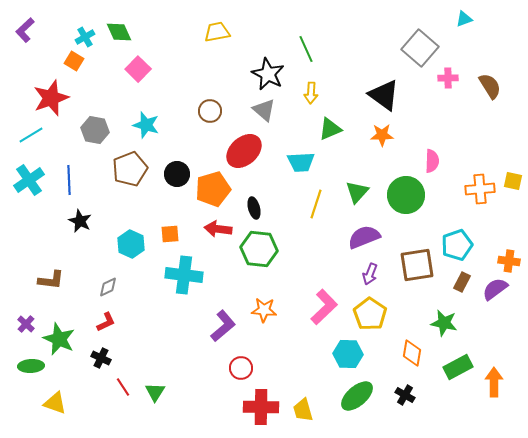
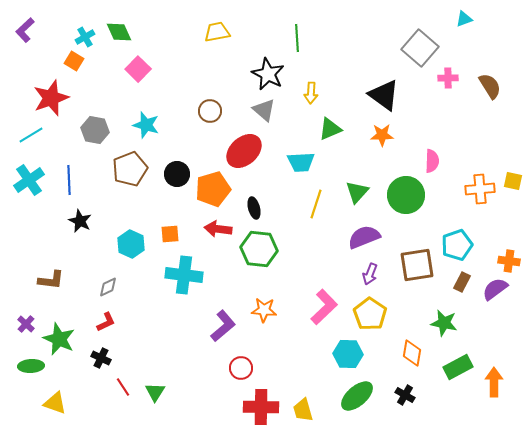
green line at (306, 49): moved 9 px left, 11 px up; rotated 20 degrees clockwise
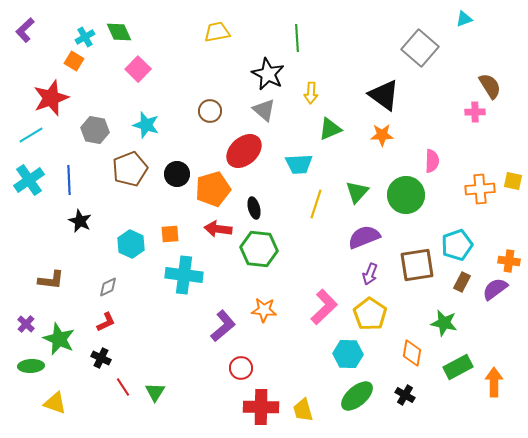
pink cross at (448, 78): moved 27 px right, 34 px down
cyan trapezoid at (301, 162): moved 2 px left, 2 px down
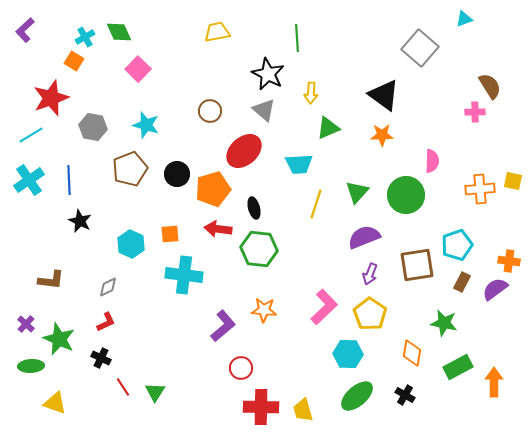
green triangle at (330, 129): moved 2 px left, 1 px up
gray hexagon at (95, 130): moved 2 px left, 3 px up
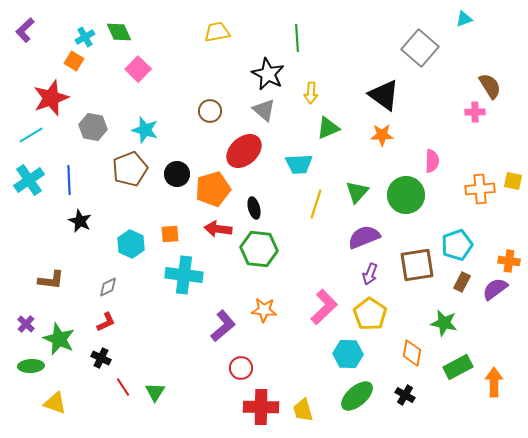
cyan star at (146, 125): moved 1 px left, 5 px down
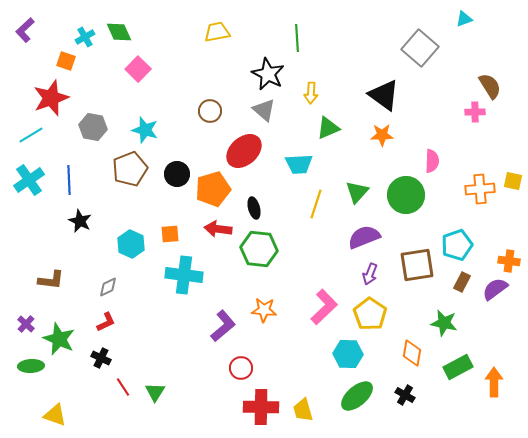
orange square at (74, 61): moved 8 px left; rotated 12 degrees counterclockwise
yellow triangle at (55, 403): moved 12 px down
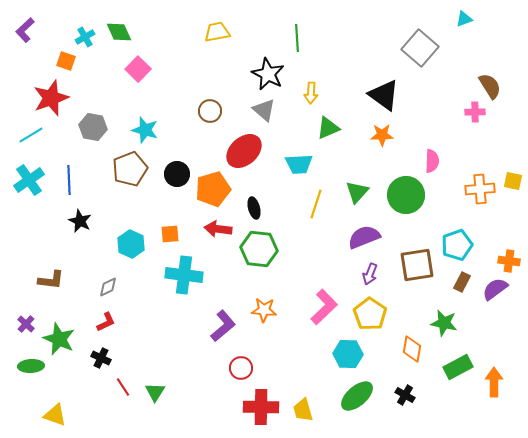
orange diamond at (412, 353): moved 4 px up
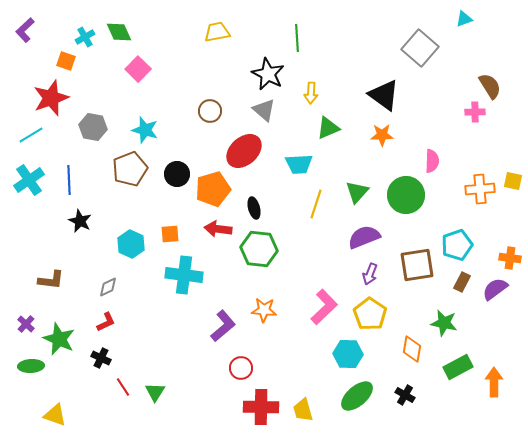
orange cross at (509, 261): moved 1 px right, 3 px up
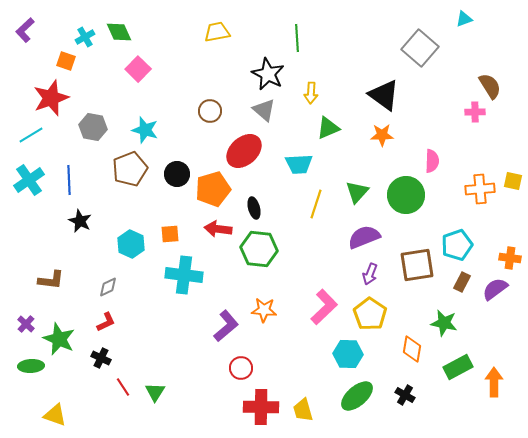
purple L-shape at (223, 326): moved 3 px right
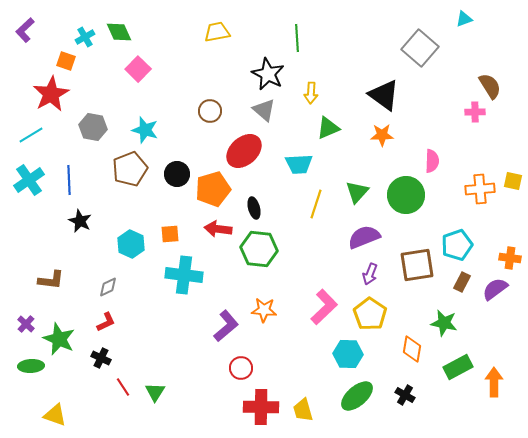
red star at (51, 98): moved 4 px up; rotated 9 degrees counterclockwise
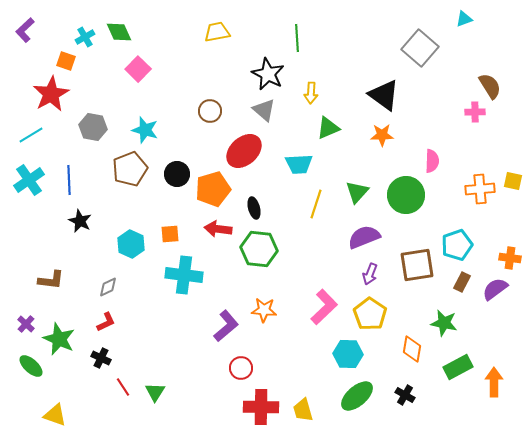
green ellipse at (31, 366): rotated 45 degrees clockwise
